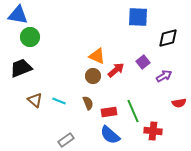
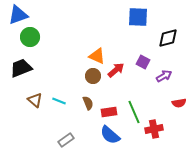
blue triangle: rotated 30 degrees counterclockwise
purple square: rotated 24 degrees counterclockwise
green line: moved 1 px right, 1 px down
red cross: moved 1 px right, 2 px up; rotated 18 degrees counterclockwise
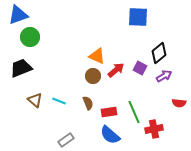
black diamond: moved 9 px left, 15 px down; rotated 25 degrees counterclockwise
purple square: moved 3 px left, 6 px down
red semicircle: rotated 16 degrees clockwise
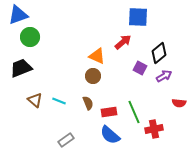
red arrow: moved 7 px right, 28 px up
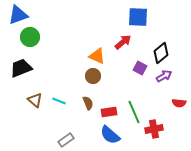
black diamond: moved 2 px right
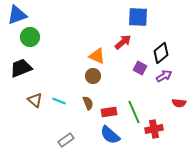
blue triangle: moved 1 px left
